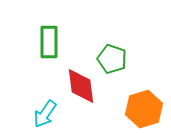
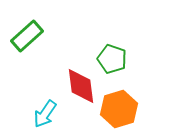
green rectangle: moved 22 px left, 6 px up; rotated 48 degrees clockwise
orange hexagon: moved 25 px left
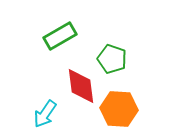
green rectangle: moved 33 px right; rotated 12 degrees clockwise
orange hexagon: rotated 21 degrees clockwise
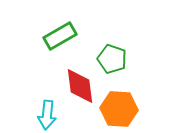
red diamond: moved 1 px left
cyan arrow: moved 2 px right, 1 px down; rotated 28 degrees counterclockwise
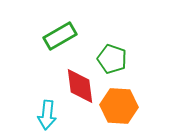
orange hexagon: moved 3 px up
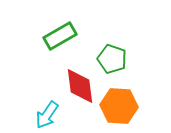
cyan arrow: rotated 28 degrees clockwise
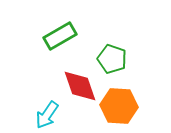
red diamond: rotated 12 degrees counterclockwise
